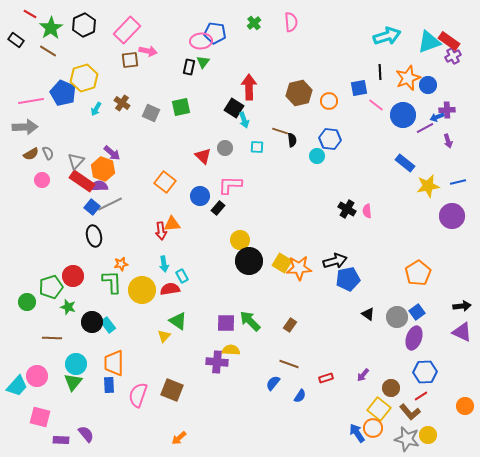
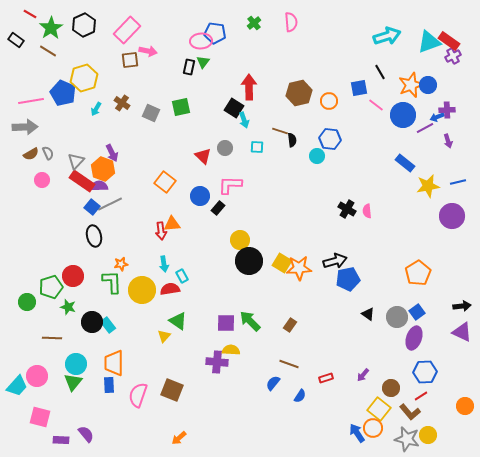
black line at (380, 72): rotated 28 degrees counterclockwise
orange star at (408, 78): moved 3 px right, 7 px down
purple arrow at (112, 153): rotated 24 degrees clockwise
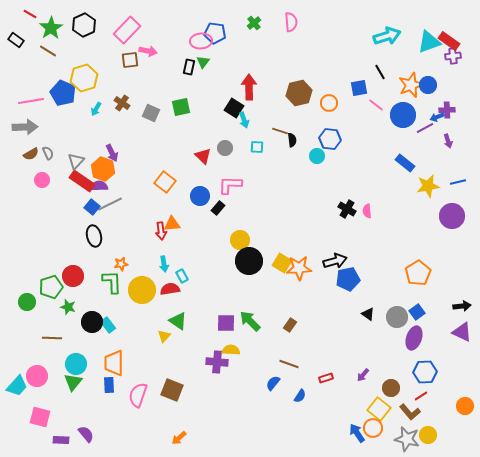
purple cross at (453, 56): rotated 21 degrees clockwise
orange circle at (329, 101): moved 2 px down
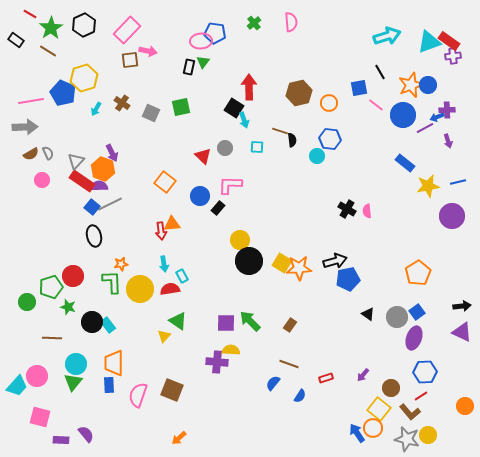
yellow circle at (142, 290): moved 2 px left, 1 px up
